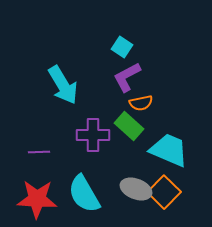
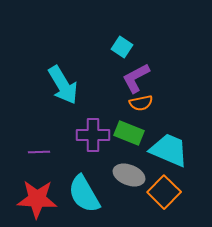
purple L-shape: moved 9 px right, 1 px down
green rectangle: moved 7 px down; rotated 20 degrees counterclockwise
gray ellipse: moved 7 px left, 14 px up
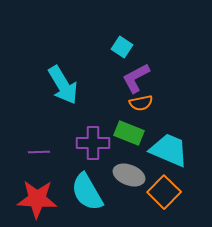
purple cross: moved 8 px down
cyan semicircle: moved 3 px right, 2 px up
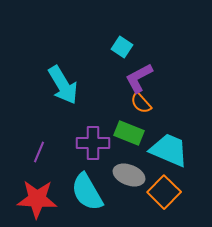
purple L-shape: moved 3 px right
orange semicircle: rotated 60 degrees clockwise
purple line: rotated 65 degrees counterclockwise
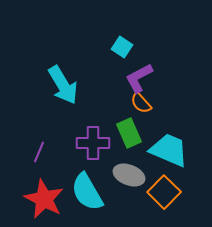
green rectangle: rotated 44 degrees clockwise
red star: moved 7 px right; rotated 24 degrees clockwise
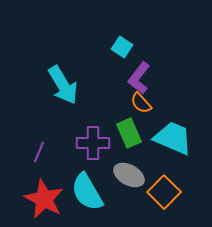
purple L-shape: rotated 24 degrees counterclockwise
cyan trapezoid: moved 4 px right, 12 px up
gray ellipse: rotated 8 degrees clockwise
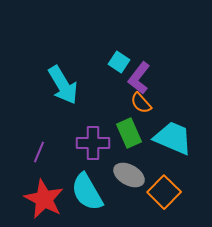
cyan square: moved 3 px left, 15 px down
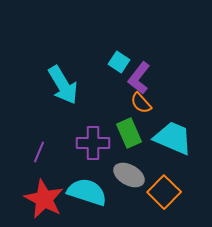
cyan semicircle: rotated 138 degrees clockwise
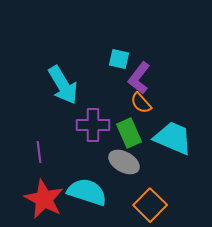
cyan square: moved 3 px up; rotated 20 degrees counterclockwise
purple cross: moved 18 px up
purple line: rotated 30 degrees counterclockwise
gray ellipse: moved 5 px left, 13 px up
orange square: moved 14 px left, 13 px down
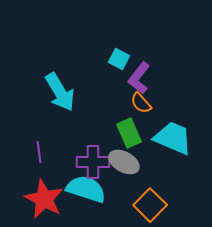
cyan square: rotated 15 degrees clockwise
cyan arrow: moved 3 px left, 7 px down
purple cross: moved 37 px down
cyan semicircle: moved 1 px left, 3 px up
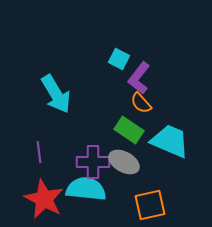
cyan arrow: moved 4 px left, 2 px down
green rectangle: moved 3 px up; rotated 32 degrees counterclockwise
cyan trapezoid: moved 3 px left, 3 px down
cyan semicircle: rotated 12 degrees counterclockwise
orange square: rotated 32 degrees clockwise
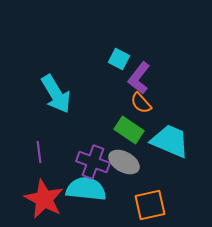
purple cross: rotated 20 degrees clockwise
